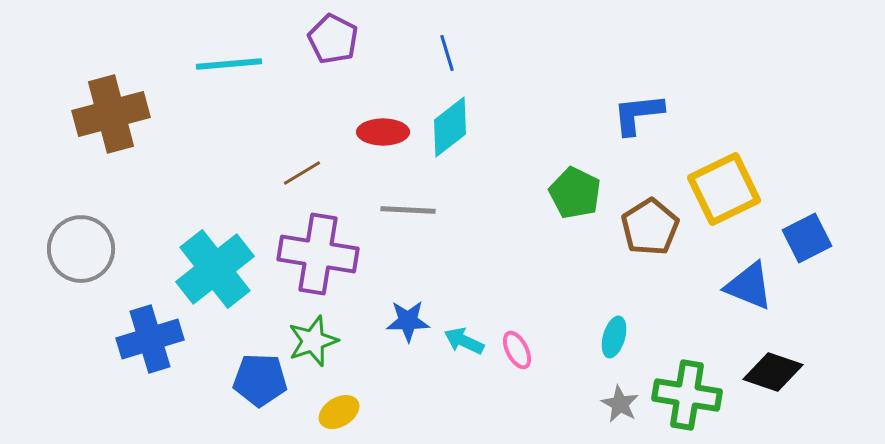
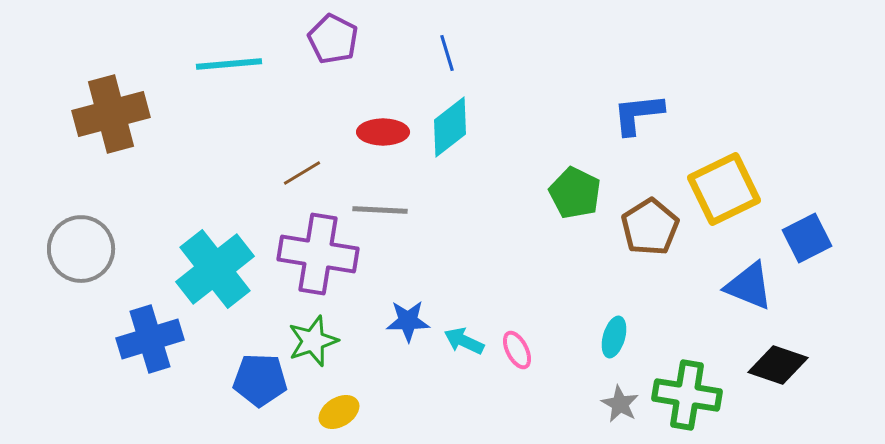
gray line: moved 28 px left
black diamond: moved 5 px right, 7 px up
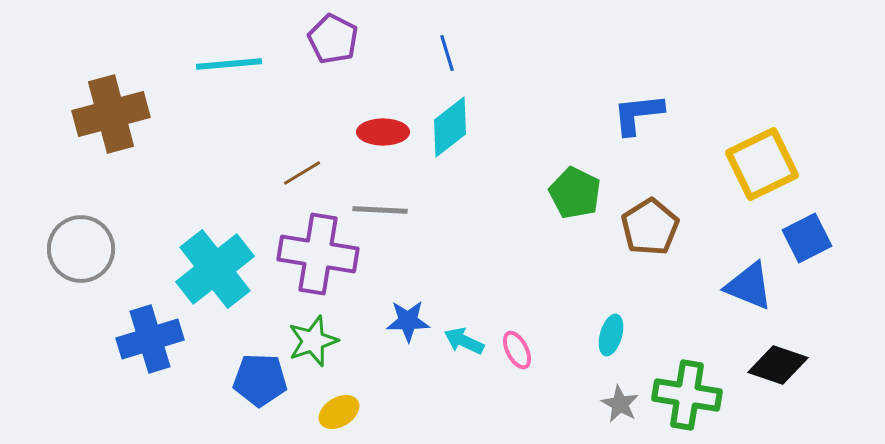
yellow square: moved 38 px right, 25 px up
cyan ellipse: moved 3 px left, 2 px up
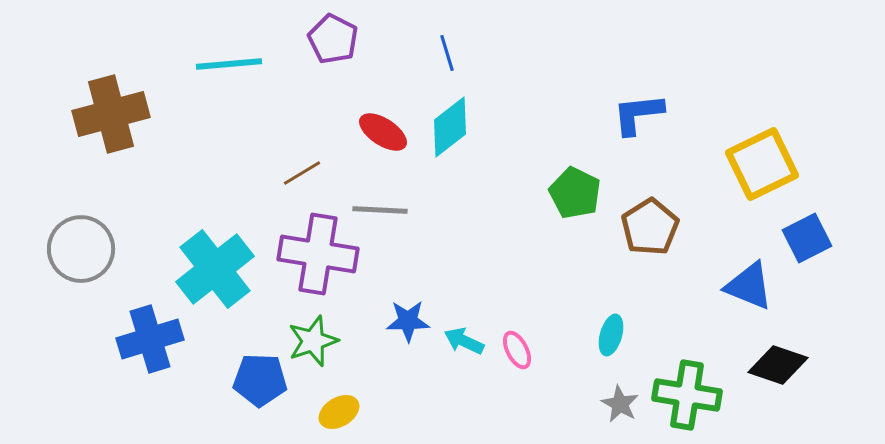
red ellipse: rotated 33 degrees clockwise
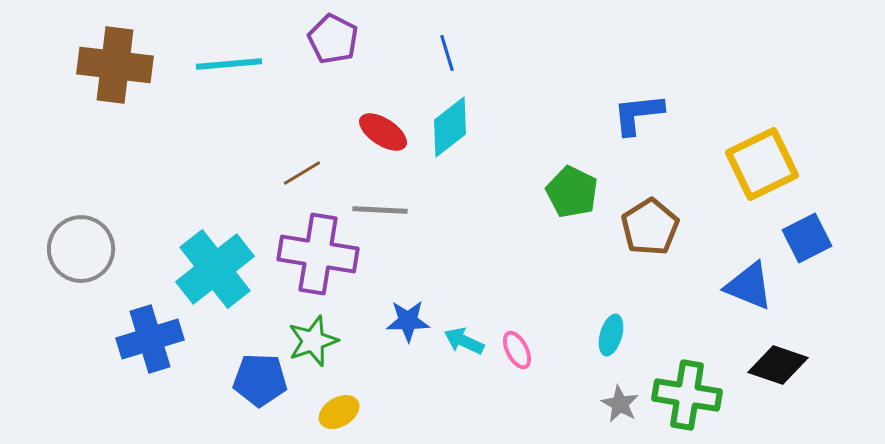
brown cross: moved 4 px right, 49 px up; rotated 22 degrees clockwise
green pentagon: moved 3 px left, 1 px up
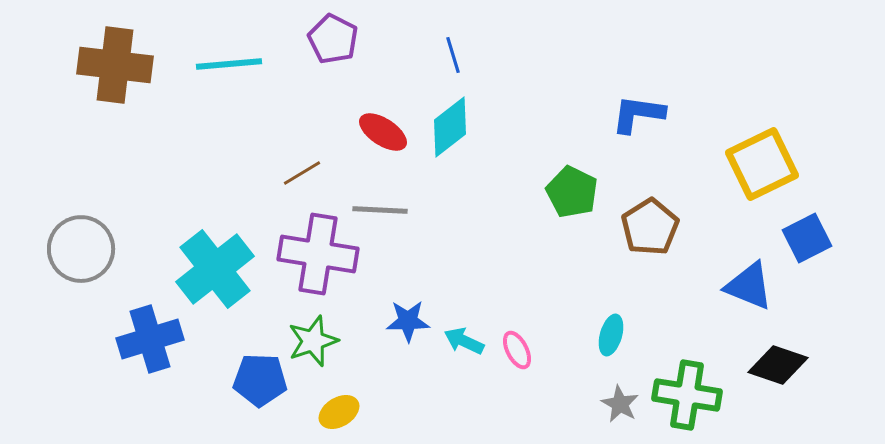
blue line: moved 6 px right, 2 px down
blue L-shape: rotated 14 degrees clockwise
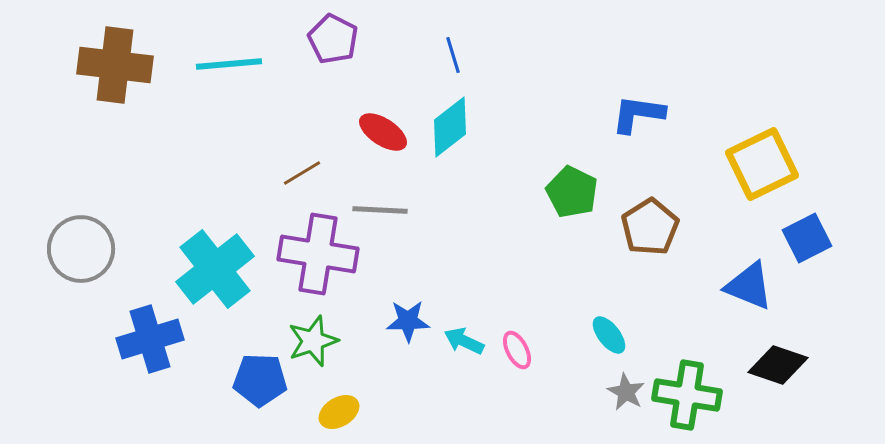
cyan ellipse: moved 2 px left; rotated 54 degrees counterclockwise
gray star: moved 6 px right, 12 px up
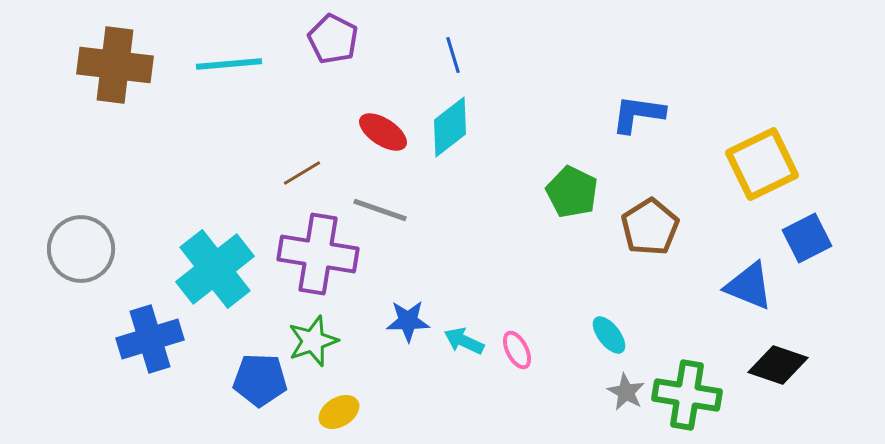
gray line: rotated 16 degrees clockwise
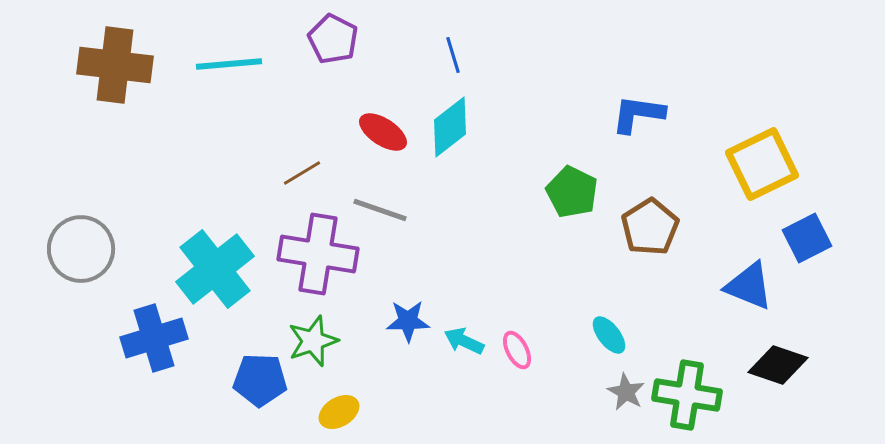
blue cross: moved 4 px right, 1 px up
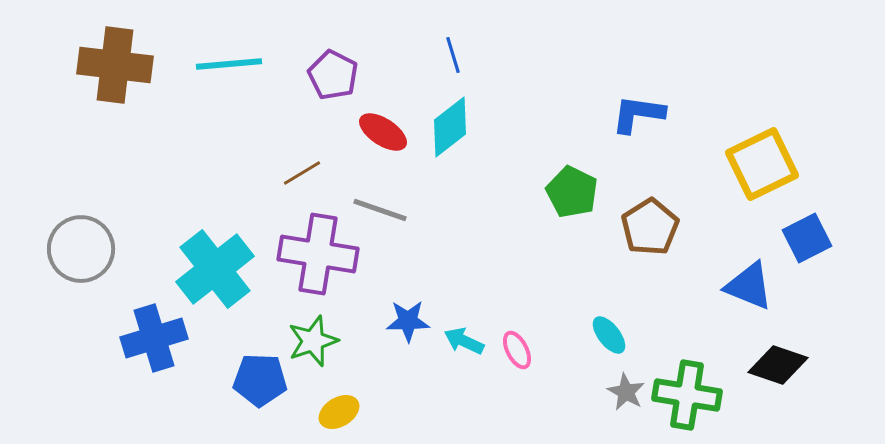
purple pentagon: moved 36 px down
